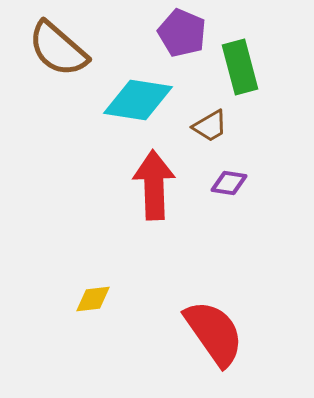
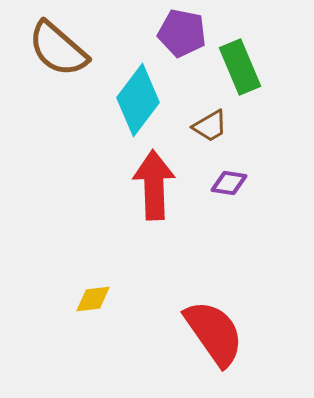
purple pentagon: rotated 12 degrees counterclockwise
green rectangle: rotated 8 degrees counterclockwise
cyan diamond: rotated 62 degrees counterclockwise
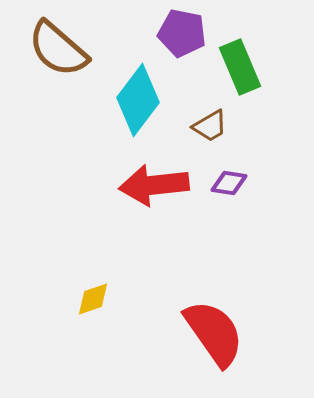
red arrow: rotated 94 degrees counterclockwise
yellow diamond: rotated 12 degrees counterclockwise
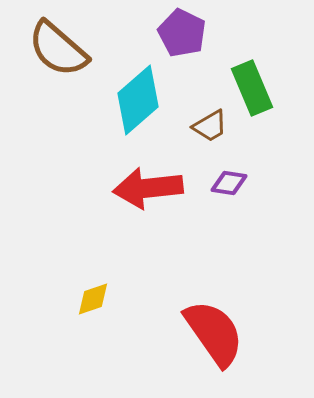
purple pentagon: rotated 15 degrees clockwise
green rectangle: moved 12 px right, 21 px down
cyan diamond: rotated 12 degrees clockwise
red arrow: moved 6 px left, 3 px down
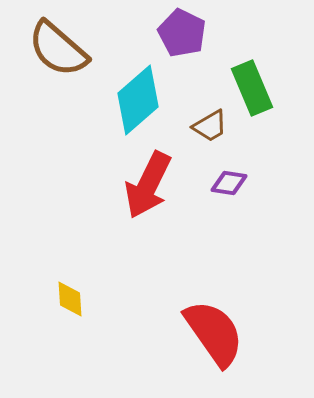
red arrow: moved 3 px up; rotated 58 degrees counterclockwise
yellow diamond: moved 23 px left; rotated 75 degrees counterclockwise
